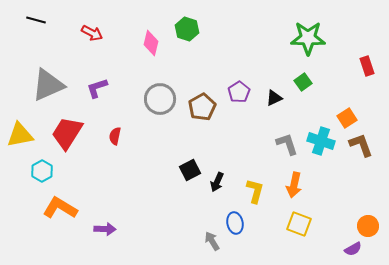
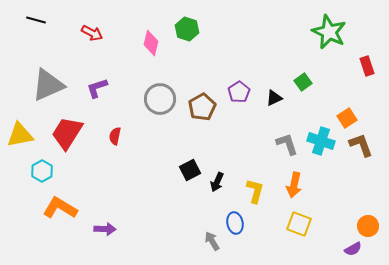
green star: moved 21 px right, 6 px up; rotated 24 degrees clockwise
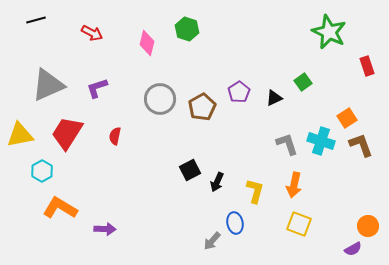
black line: rotated 30 degrees counterclockwise
pink diamond: moved 4 px left
gray arrow: rotated 108 degrees counterclockwise
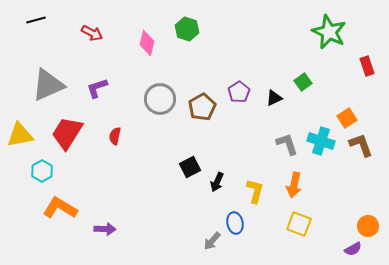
black square: moved 3 px up
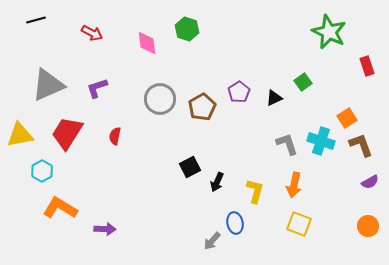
pink diamond: rotated 20 degrees counterclockwise
purple semicircle: moved 17 px right, 67 px up
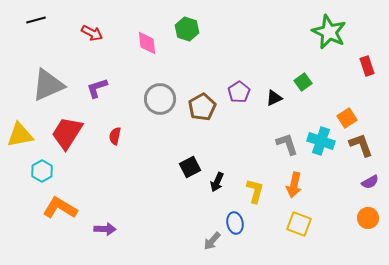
orange circle: moved 8 px up
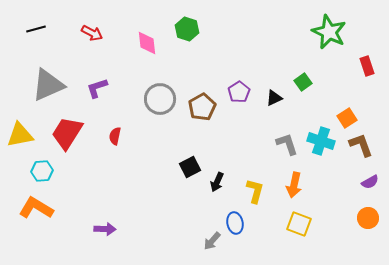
black line: moved 9 px down
cyan hexagon: rotated 25 degrees clockwise
orange L-shape: moved 24 px left
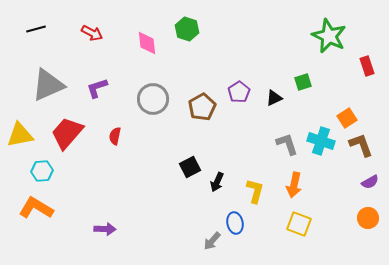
green star: moved 4 px down
green square: rotated 18 degrees clockwise
gray circle: moved 7 px left
red trapezoid: rotated 9 degrees clockwise
